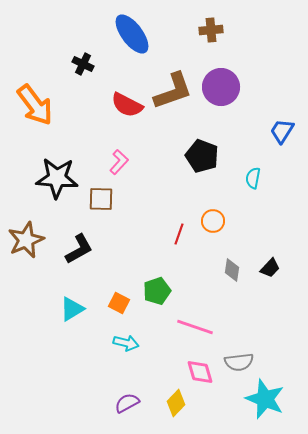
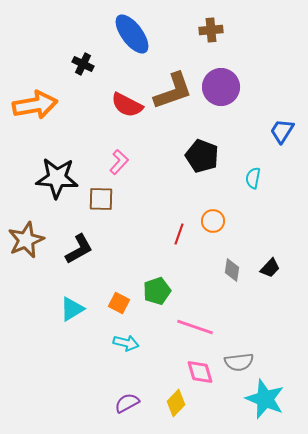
orange arrow: rotated 63 degrees counterclockwise
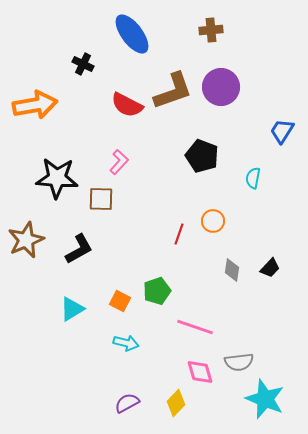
orange square: moved 1 px right, 2 px up
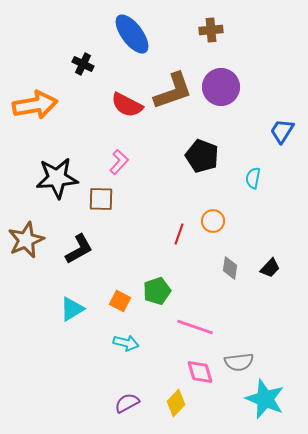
black star: rotated 9 degrees counterclockwise
gray diamond: moved 2 px left, 2 px up
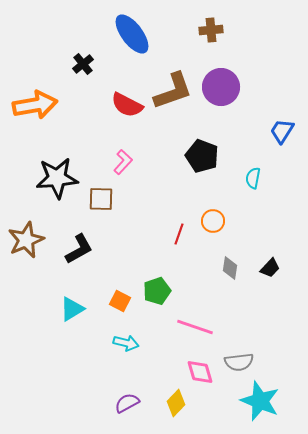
black cross: rotated 25 degrees clockwise
pink L-shape: moved 4 px right
cyan star: moved 5 px left, 2 px down
